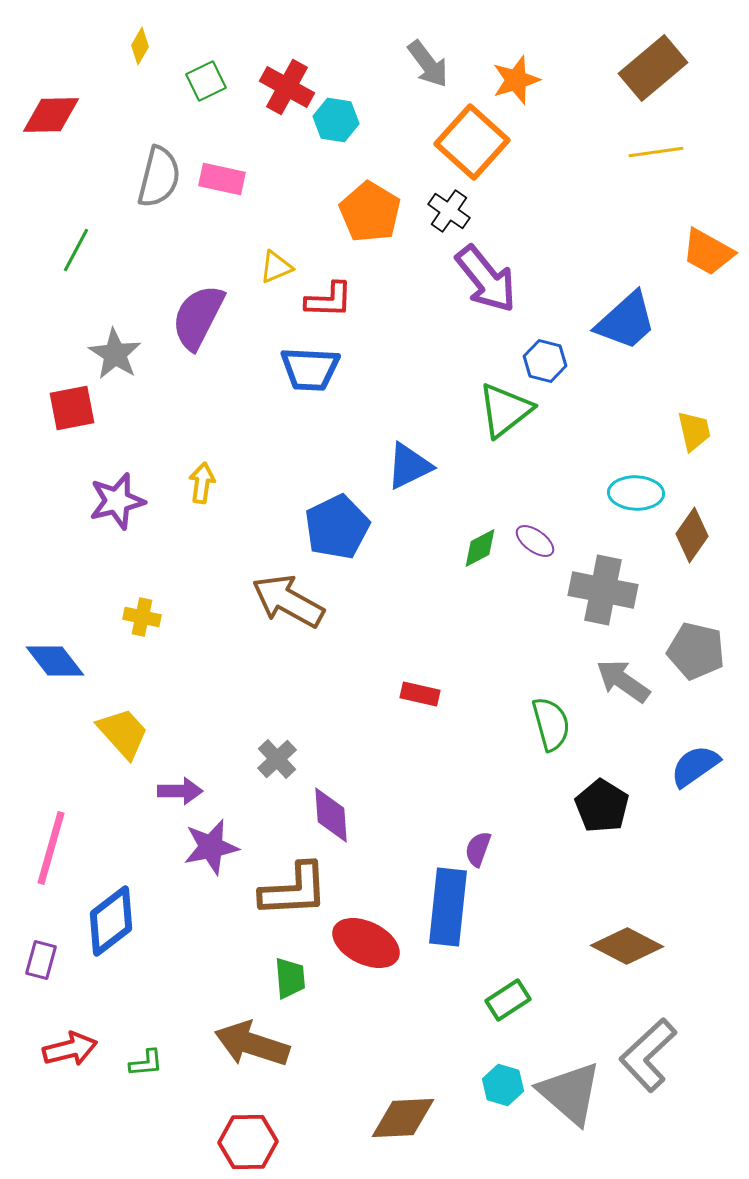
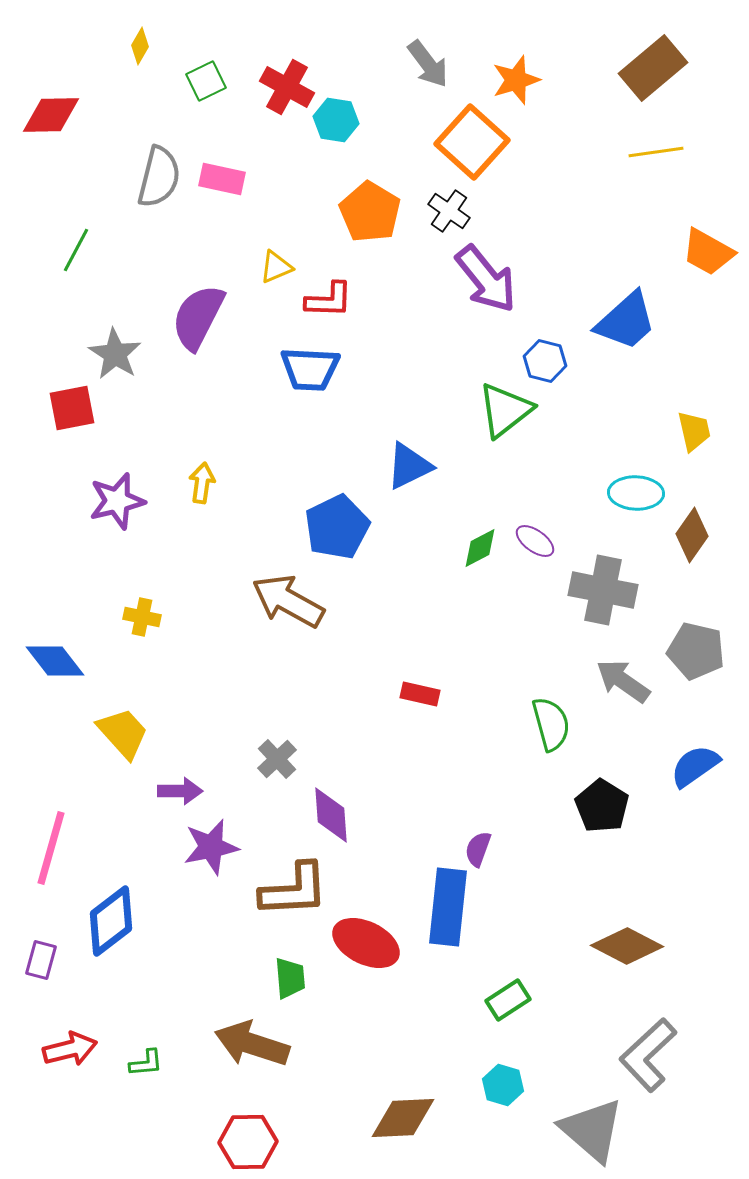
gray triangle at (570, 1093): moved 22 px right, 37 px down
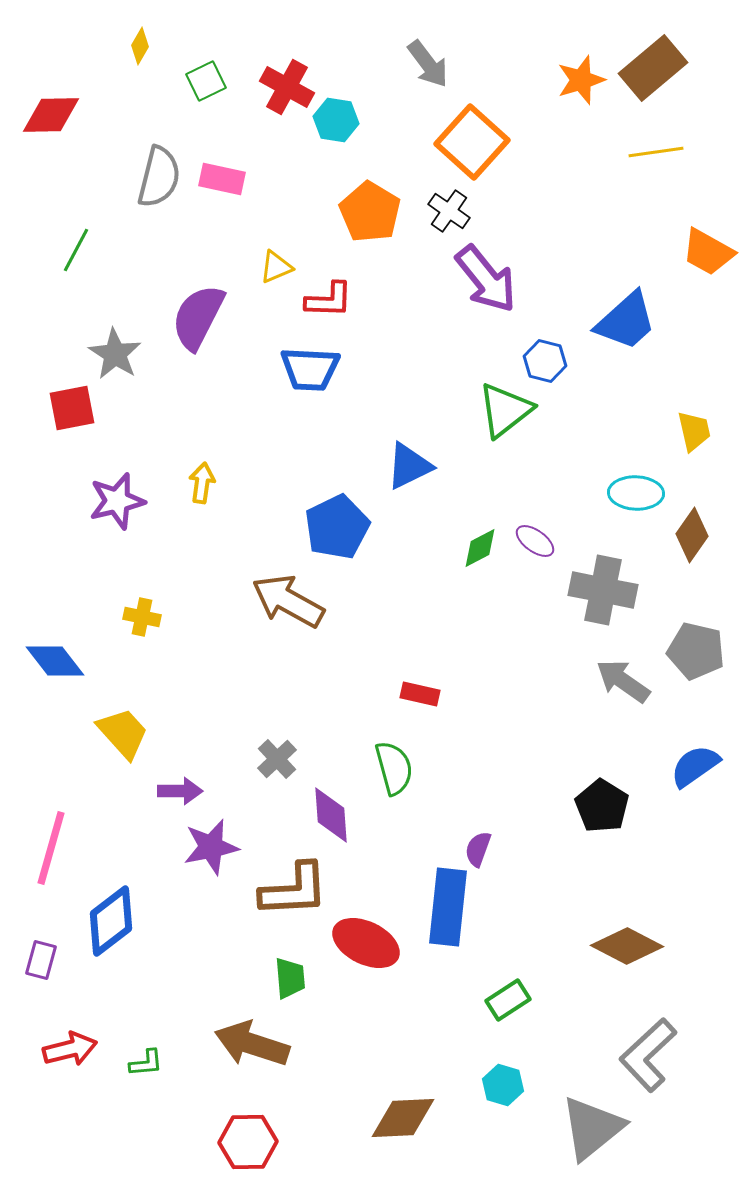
orange star at (516, 80): moved 65 px right
green semicircle at (551, 724): moved 157 px left, 44 px down
gray triangle at (592, 1130): moved 2 px up; rotated 40 degrees clockwise
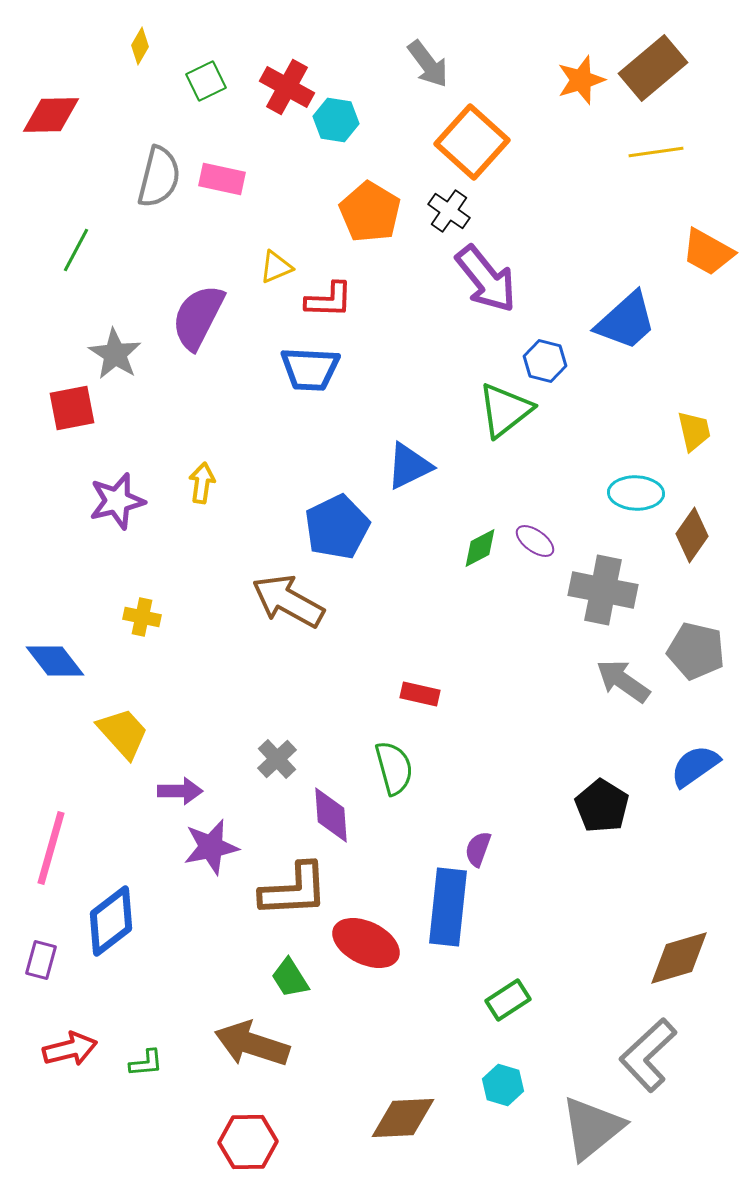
brown diamond at (627, 946): moved 52 px right, 12 px down; rotated 44 degrees counterclockwise
green trapezoid at (290, 978): rotated 153 degrees clockwise
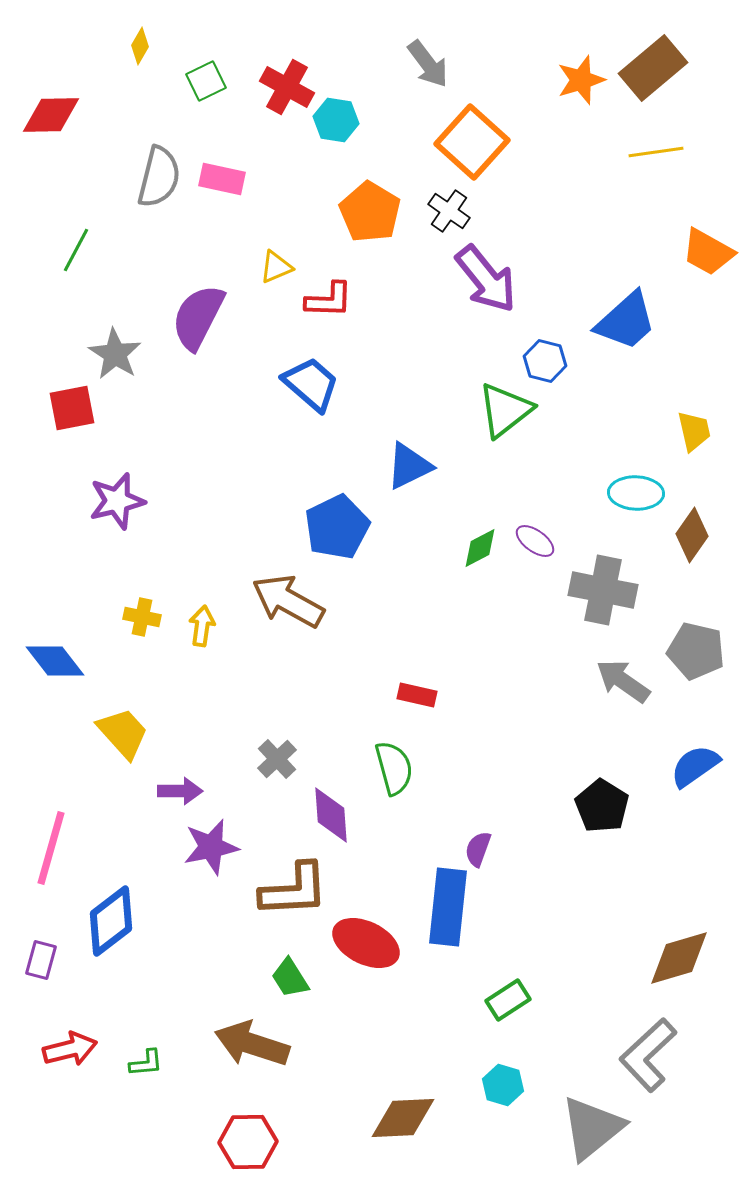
blue trapezoid at (310, 369): moved 1 px right, 15 px down; rotated 142 degrees counterclockwise
yellow arrow at (202, 483): moved 143 px down
red rectangle at (420, 694): moved 3 px left, 1 px down
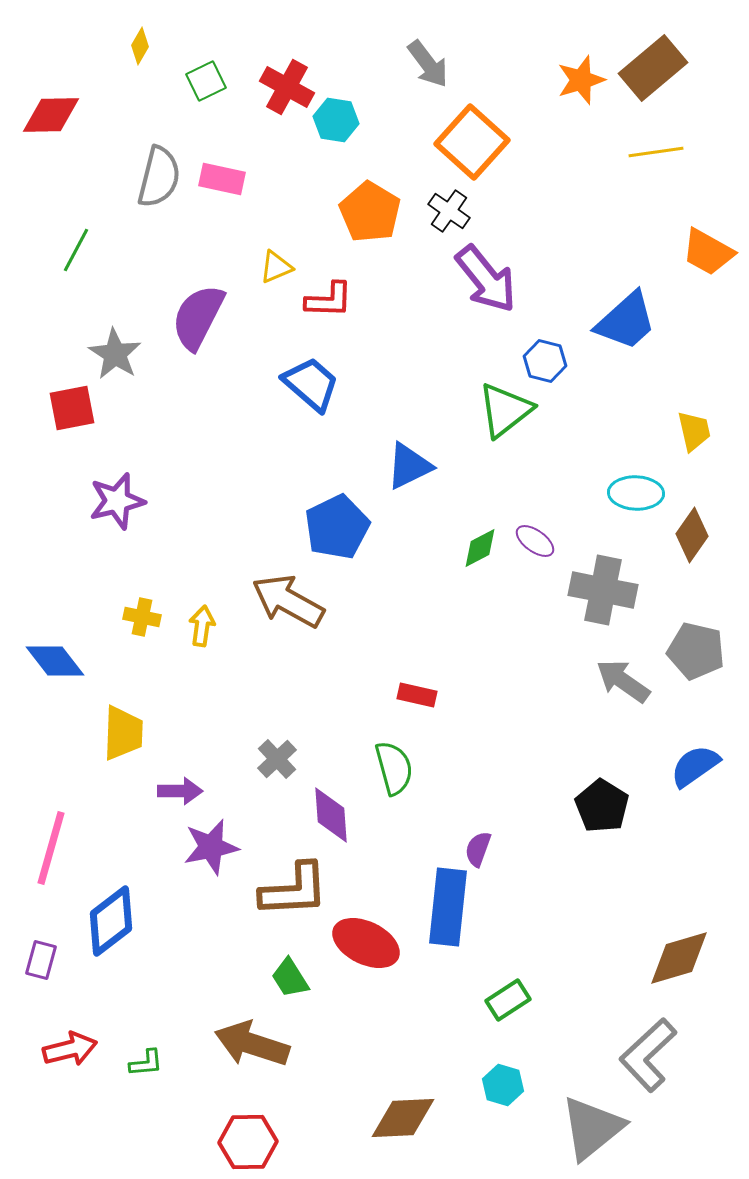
yellow trapezoid at (123, 733): rotated 44 degrees clockwise
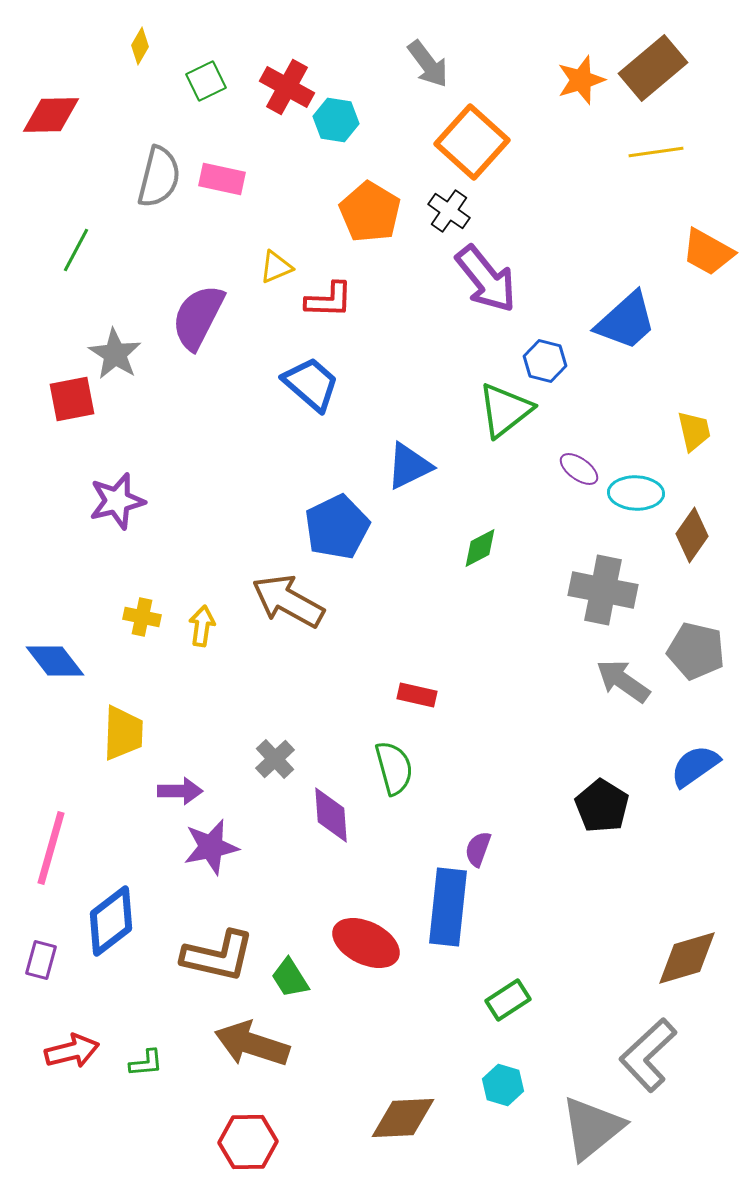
red square at (72, 408): moved 9 px up
purple ellipse at (535, 541): moved 44 px right, 72 px up
gray cross at (277, 759): moved 2 px left
brown L-shape at (294, 890): moved 76 px left, 66 px down; rotated 16 degrees clockwise
brown diamond at (679, 958): moved 8 px right
red arrow at (70, 1049): moved 2 px right, 2 px down
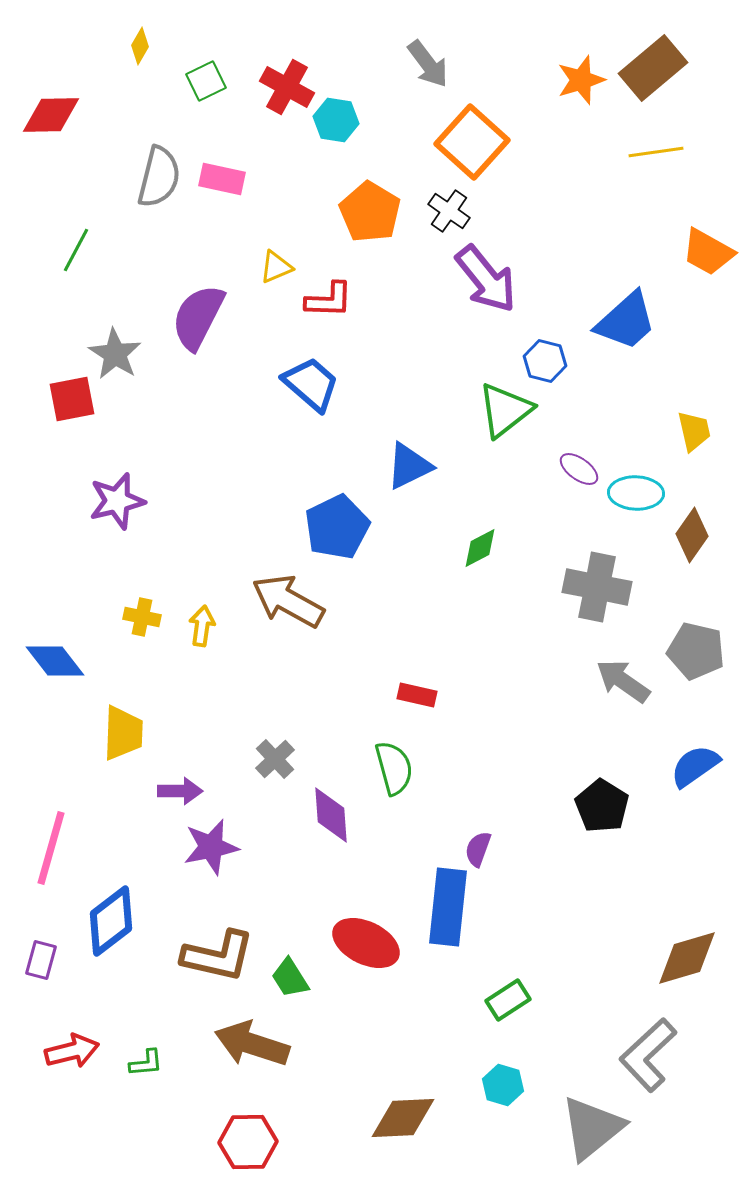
gray cross at (603, 590): moved 6 px left, 3 px up
